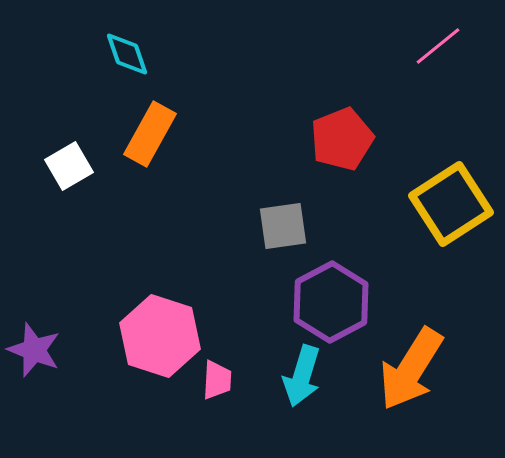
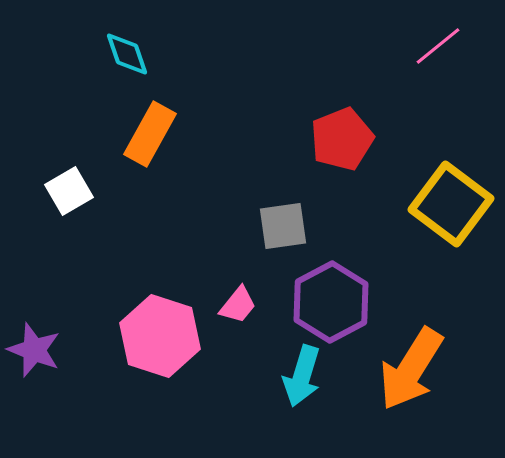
white square: moved 25 px down
yellow square: rotated 20 degrees counterclockwise
pink trapezoid: moved 21 px right, 75 px up; rotated 36 degrees clockwise
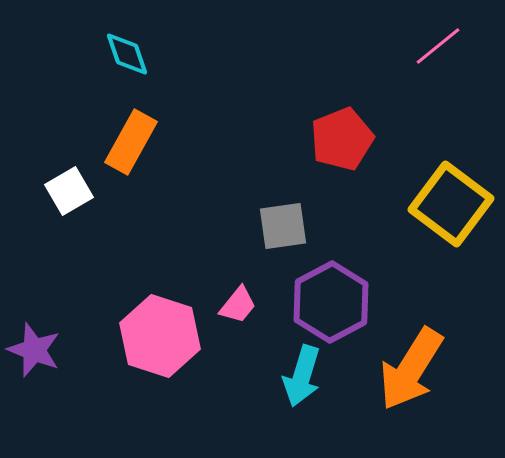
orange rectangle: moved 19 px left, 8 px down
